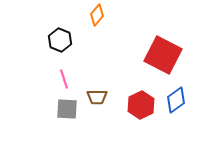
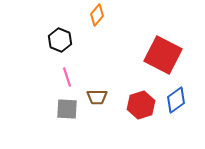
pink line: moved 3 px right, 2 px up
red hexagon: rotated 8 degrees clockwise
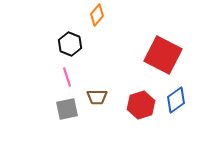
black hexagon: moved 10 px right, 4 px down
gray square: rotated 15 degrees counterclockwise
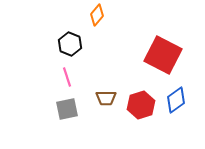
brown trapezoid: moved 9 px right, 1 px down
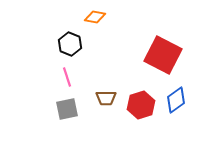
orange diamond: moved 2 px left, 2 px down; rotated 60 degrees clockwise
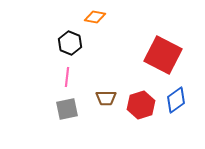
black hexagon: moved 1 px up
pink line: rotated 24 degrees clockwise
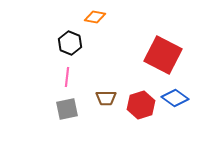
blue diamond: moved 1 px left, 2 px up; rotated 72 degrees clockwise
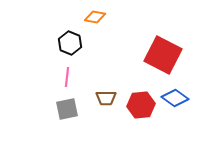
red hexagon: rotated 12 degrees clockwise
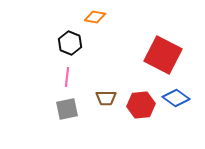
blue diamond: moved 1 px right
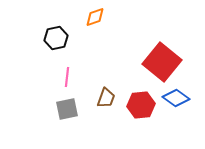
orange diamond: rotated 30 degrees counterclockwise
black hexagon: moved 14 px left, 5 px up; rotated 25 degrees clockwise
red square: moved 1 px left, 7 px down; rotated 12 degrees clockwise
brown trapezoid: rotated 70 degrees counterclockwise
